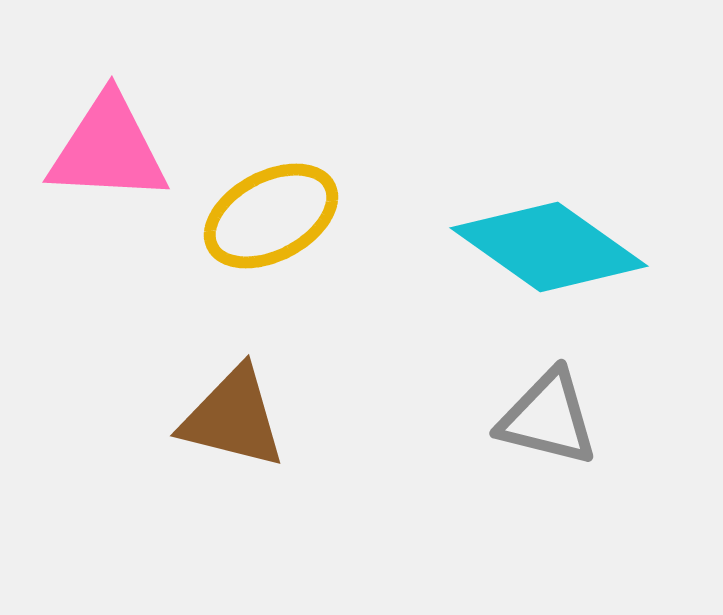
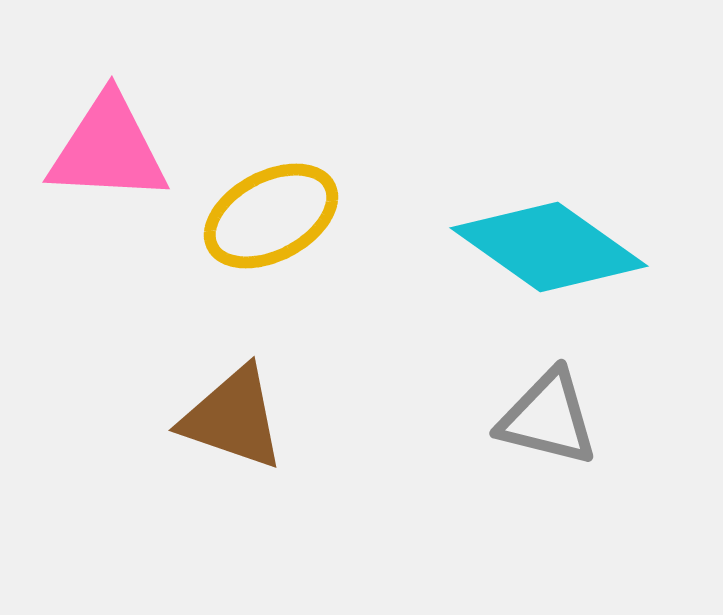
brown triangle: rotated 5 degrees clockwise
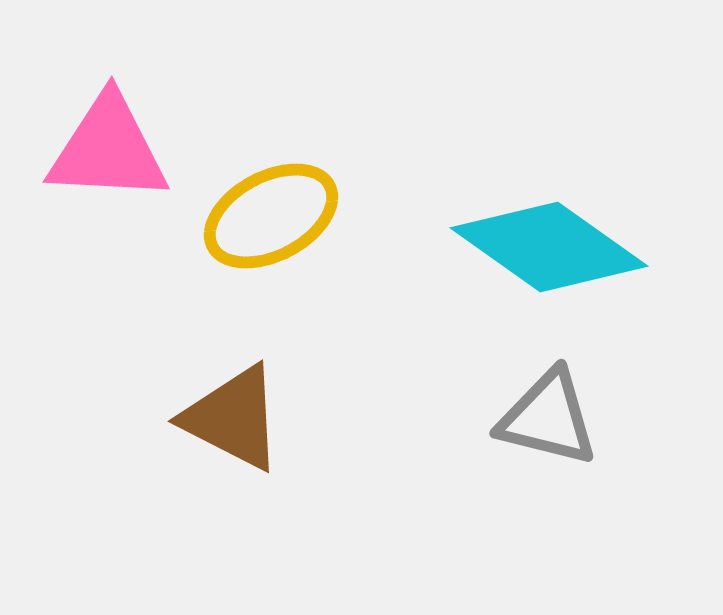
brown triangle: rotated 8 degrees clockwise
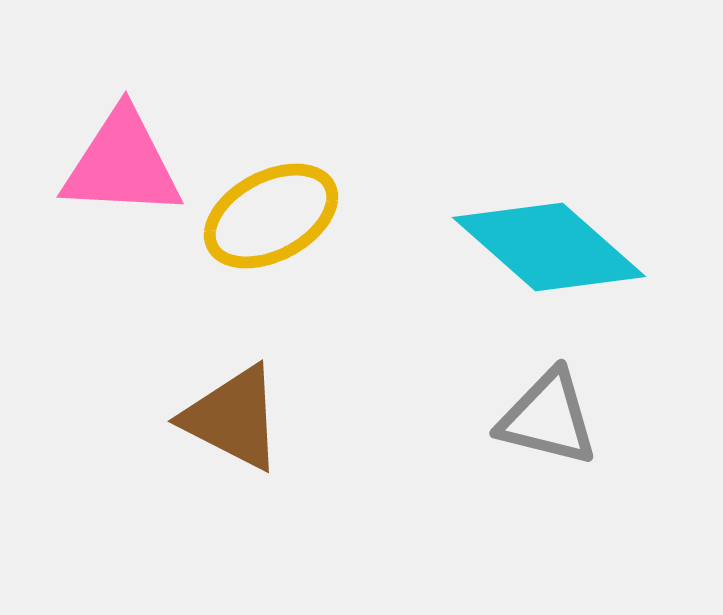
pink triangle: moved 14 px right, 15 px down
cyan diamond: rotated 6 degrees clockwise
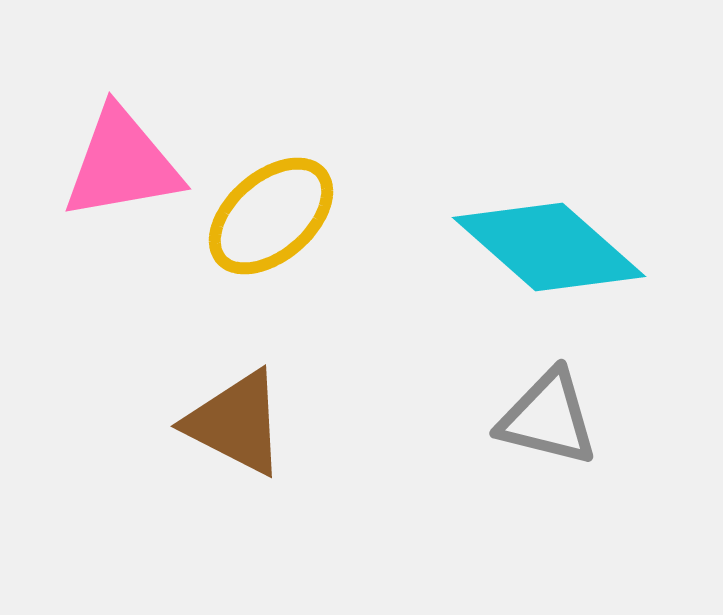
pink triangle: rotated 13 degrees counterclockwise
yellow ellipse: rotated 13 degrees counterclockwise
brown triangle: moved 3 px right, 5 px down
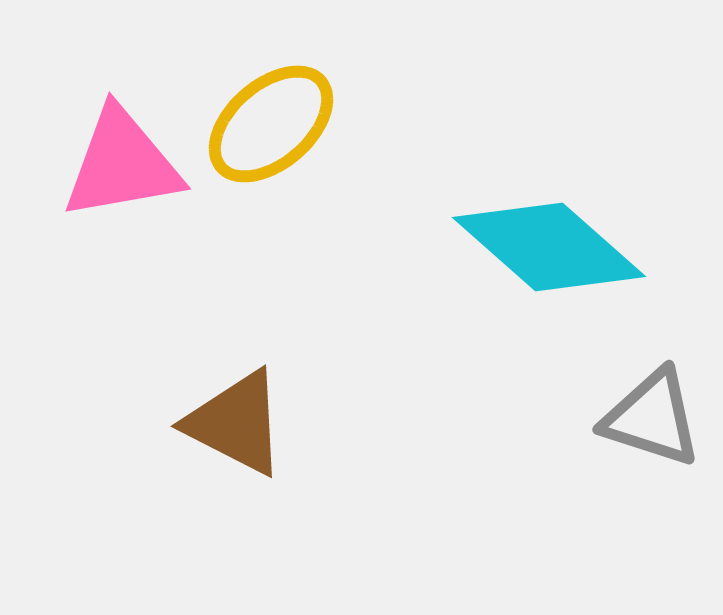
yellow ellipse: moved 92 px up
gray triangle: moved 104 px right; rotated 4 degrees clockwise
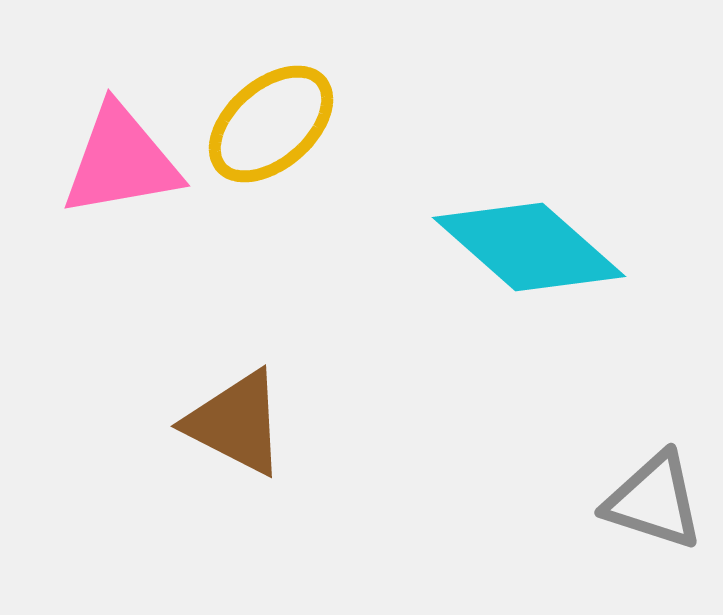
pink triangle: moved 1 px left, 3 px up
cyan diamond: moved 20 px left
gray triangle: moved 2 px right, 83 px down
